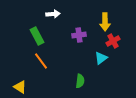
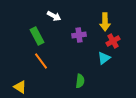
white arrow: moved 1 px right, 2 px down; rotated 32 degrees clockwise
cyan triangle: moved 3 px right
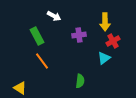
orange line: moved 1 px right
yellow triangle: moved 1 px down
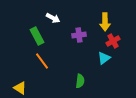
white arrow: moved 1 px left, 2 px down
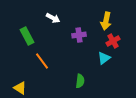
yellow arrow: moved 1 px right, 1 px up; rotated 12 degrees clockwise
green rectangle: moved 10 px left
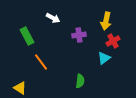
orange line: moved 1 px left, 1 px down
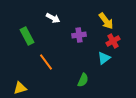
yellow arrow: rotated 48 degrees counterclockwise
orange line: moved 5 px right
green semicircle: moved 3 px right, 1 px up; rotated 16 degrees clockwise
yellow triangle: rotated 48 degrees counterclockwise
